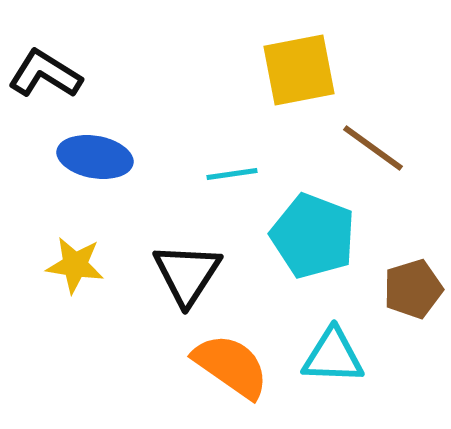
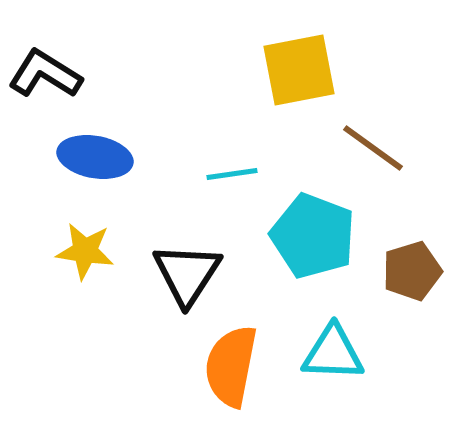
yellow star: moved 10 px right, 14 px up
brown pentagon: moved 1 px left, 18 px up
cyan triangle: moved 3 px up
orange semicircle: rotated 114 degrees counterclockwise
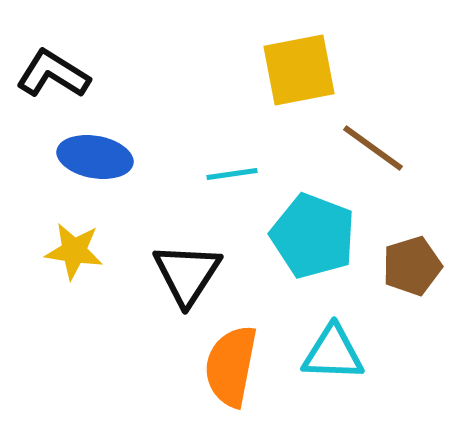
black L-shape: moved 8 px right
yellow star: moved 11 px left
brown pentagon: moved 5 px up
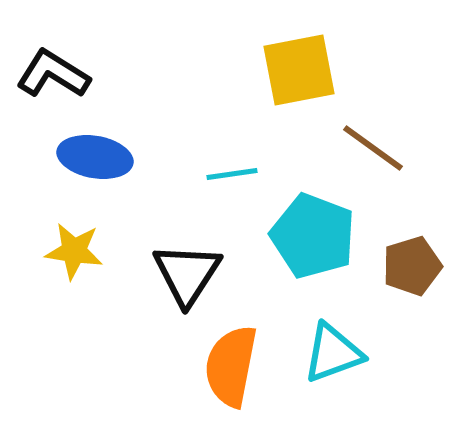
cyan triangle: rotated 22 degrees counterclockwise
